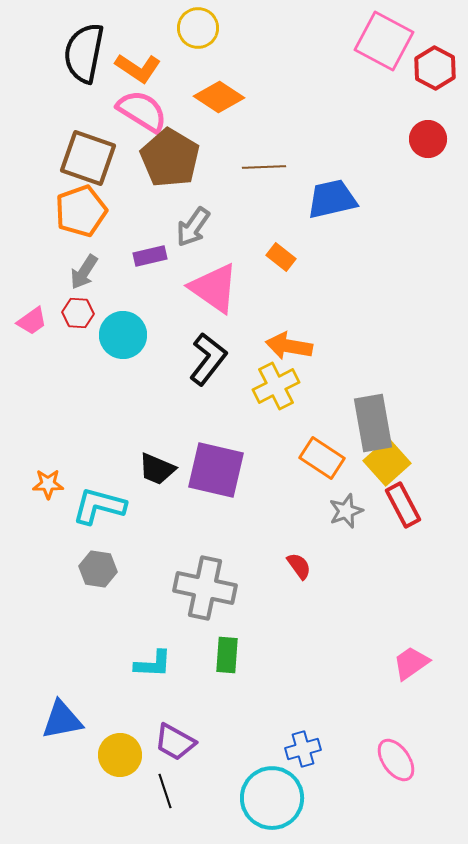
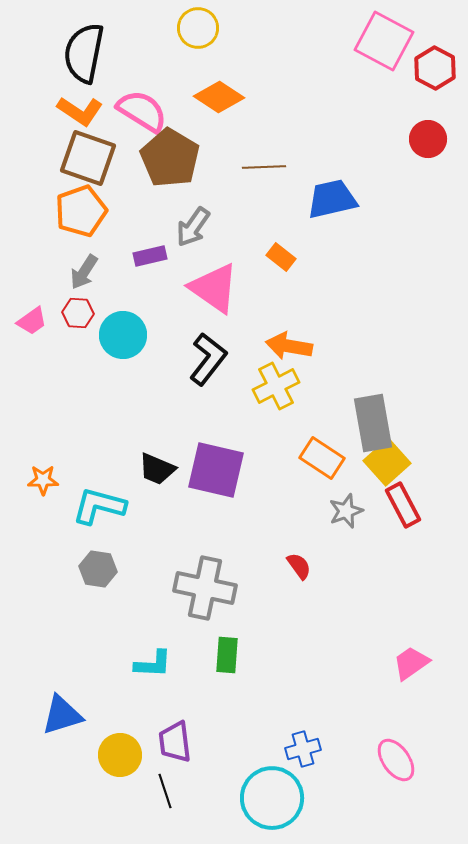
orange L-shape at (138, 68): moved 58 px left, 43 px down
orange star at (48, 484): moved 5 px left, 4 px up
blue triangle at (62, 720): moved 5 px up; rotated 6 degrees counterclockwise
purple trapezoid at (175, 742): rotated 54 degrees clockwise
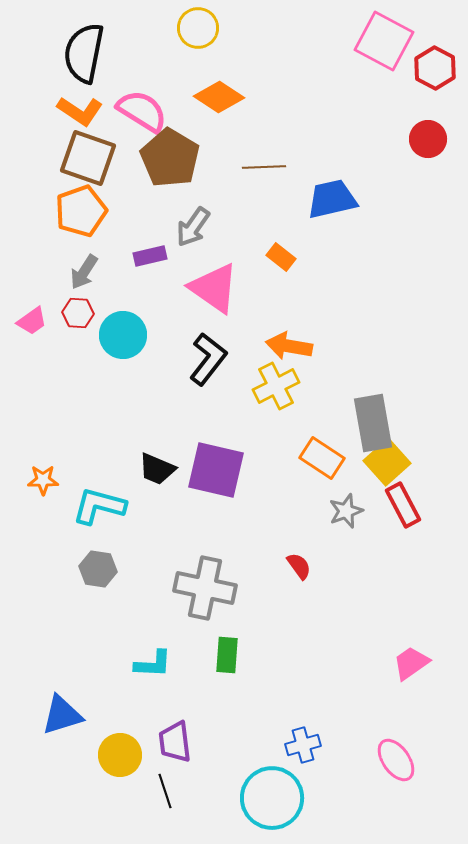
blue cross at (303, 749): moved 4 px up
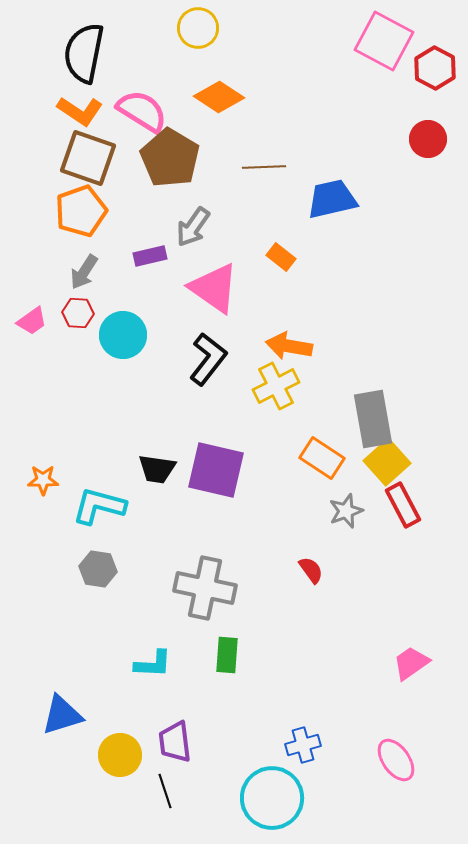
gray rectangle at (373, 423): moved 4 px up
black trapezoid at (157, 469): rotated 15 degrees counterclockwise
red semicircle at (299, 566): moved 12 px right, 4 px down
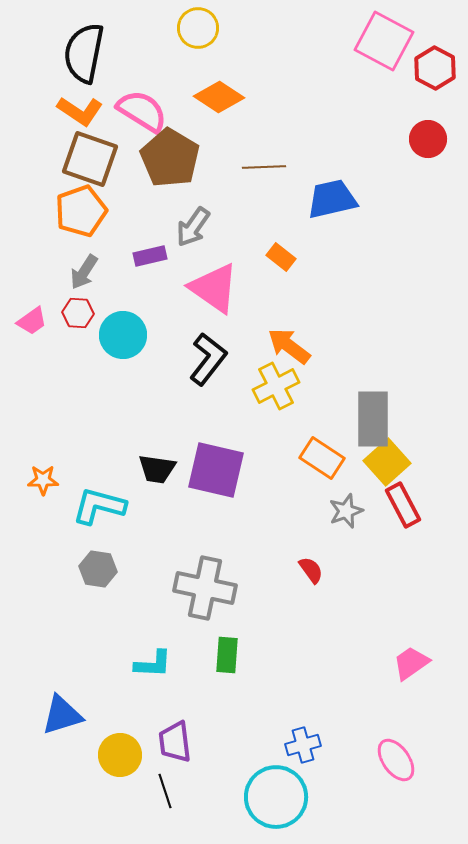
brown square at (88, 158): moved 2 px right, 1 px down
orange arrow at (289, 346): rotated 27 degrees clockwise
gray rectangle at (373, 419): rotated 10 degrees clockwise
cyan circle at (272, 798): moved 4 px right, 1 px up
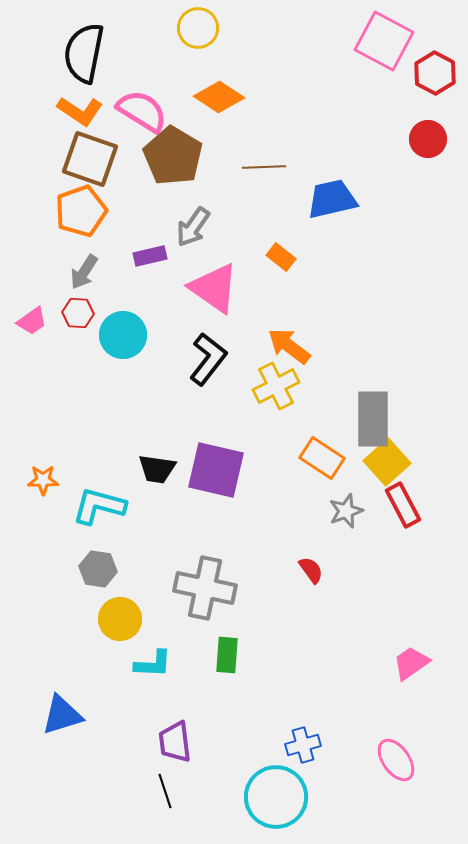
red hexagon at (435, 68): moved 5 px down
brown pentagon at (170, 158): moved 3 px right, 2 px up
yellow circle at (120, 755): moved 136 px up
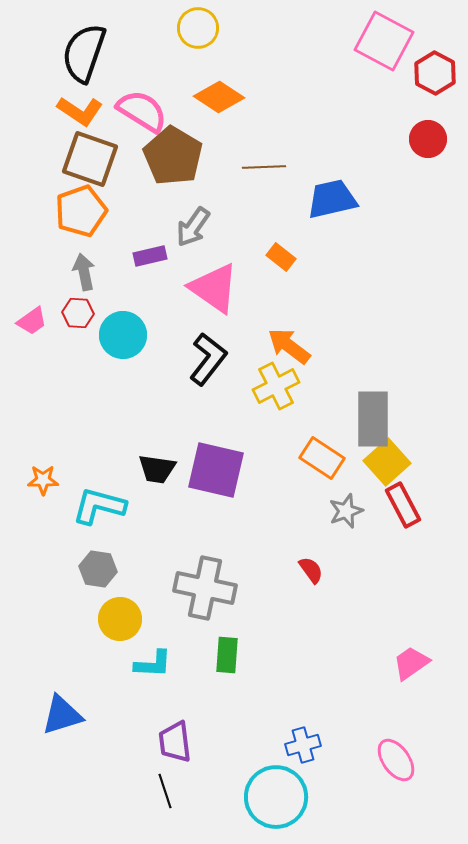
black semicircle at (84, 53): rotated 8 degrees clockwise
gray arrow at (84, 272): rotated 135 degrees clockwise
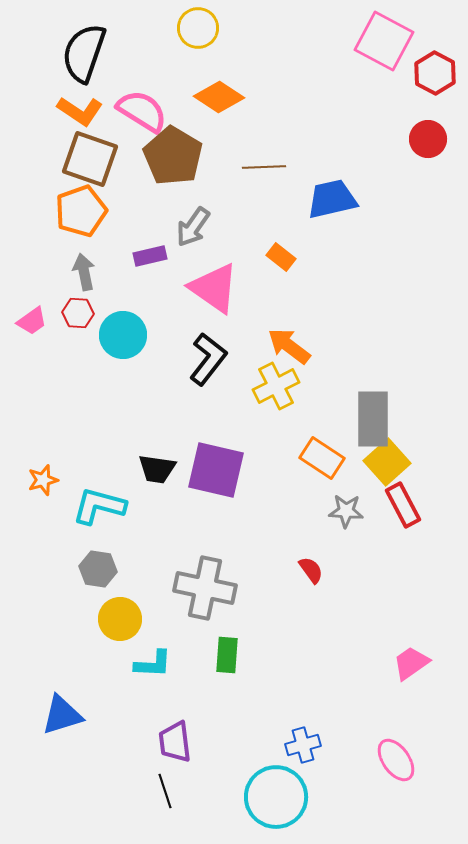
orange star at (43, 480): rotated 16 degrees counterclockwise
gray star at (346, 511): rotated 24 degrees clockwise
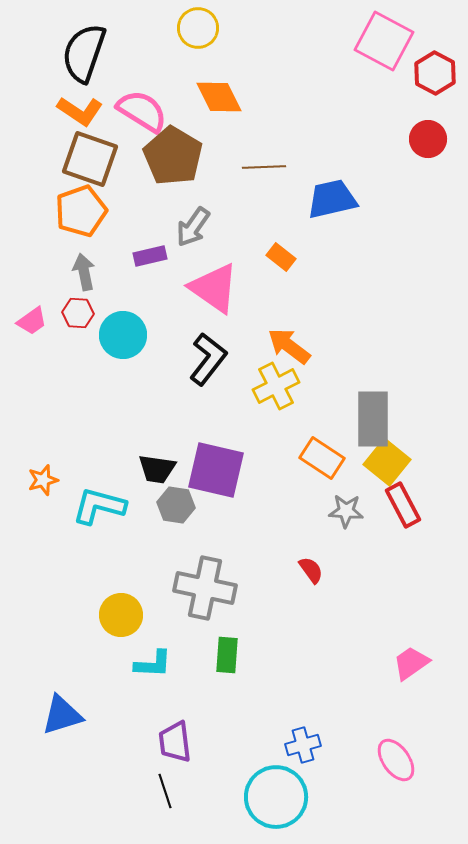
orange diamond at (219, 97): rotated 30 degrees clockwise
yellow square at (387, 462): rotated 9 degrees counterclockwise
gray hexagon at (98, 569): moved 78 px right, 64 px up
yellow circle at (120, 619): moved 1 px right, 4 px up
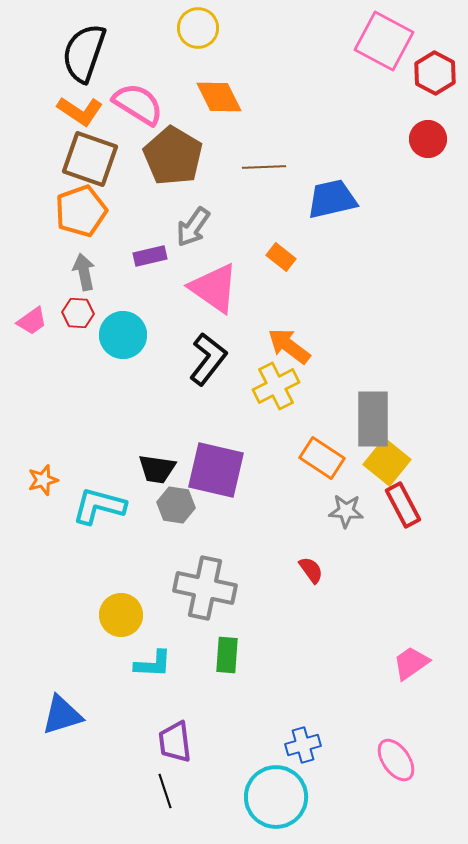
pink semicircle at (142, 111): moved 4 px left, 7 px up
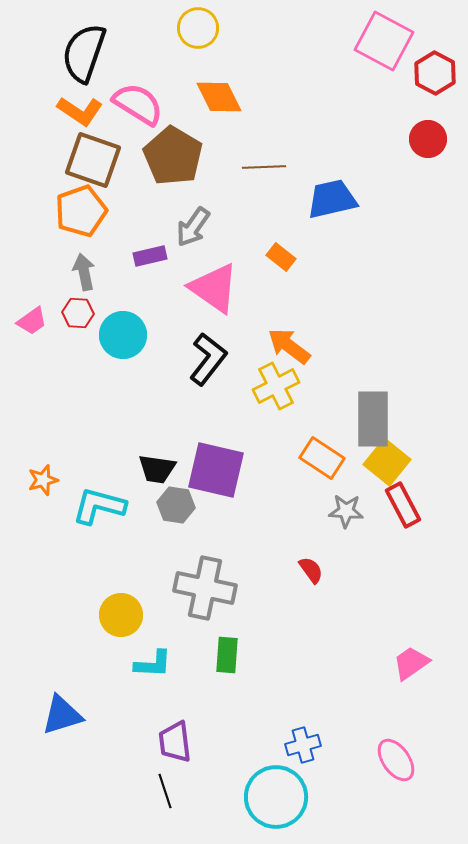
brown square at (90, 159): moved 3 px right, 1 px down
